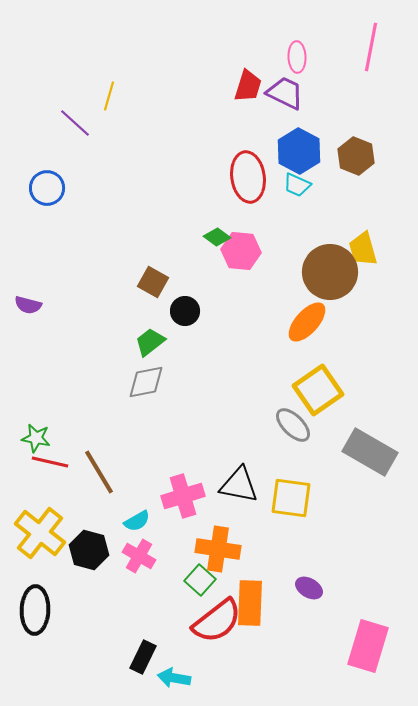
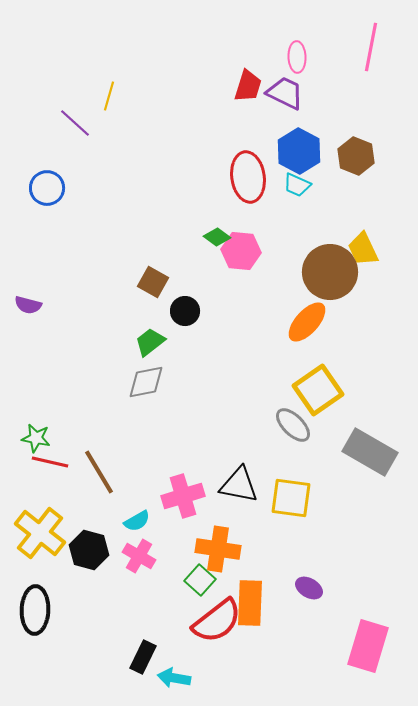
yellow trapezoid at (363, 249): rotated 9 degrees counterclockwise
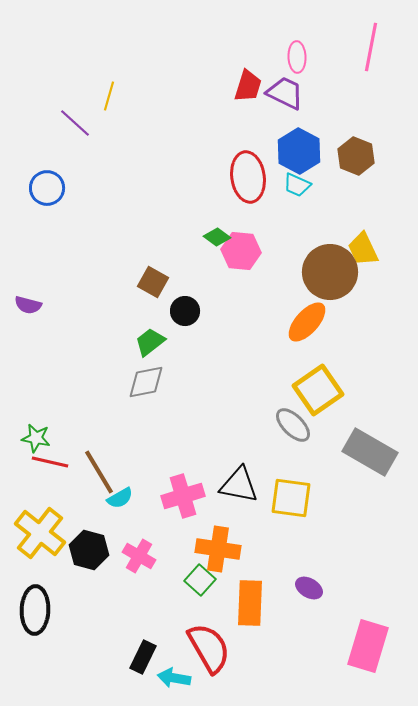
cyan semicircle at (137, 521): moved 17 px left, 23 px up
red semicircle at (217, 621): moved 8 px left, 27 px down; rotated 82 degrees counterclockwise
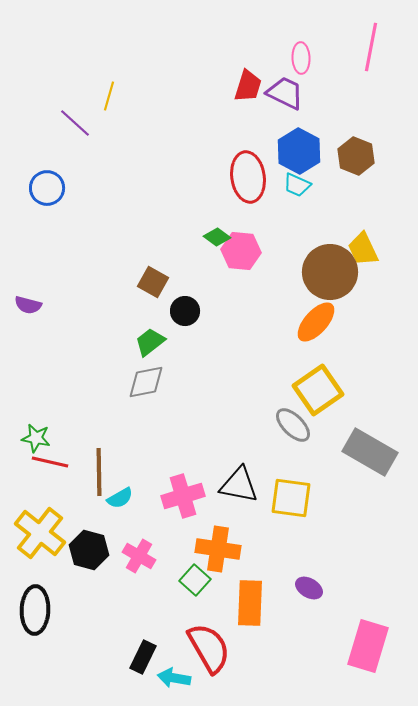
pink ellipse at (297, 57): moved 4 px right, 1 px down
orange ellipse at (307, 322): moved 9 px right
brown line at (99, 472): rotated 30 degrees clockwise
green square at (200, 580): moved 5 px left
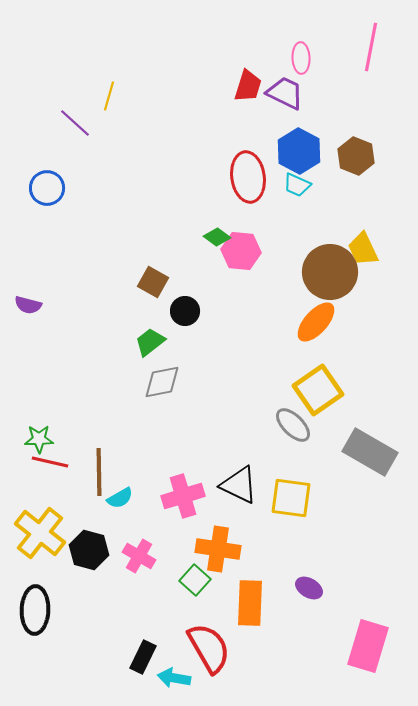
gray diamond at (146, 382): moved 16 px right
green star at (36, 438): moved 3 px right, 1 px down; rotated 12 degrees counterclockwise
black triangle at (239, 485): rotated 15 degrees clockwise
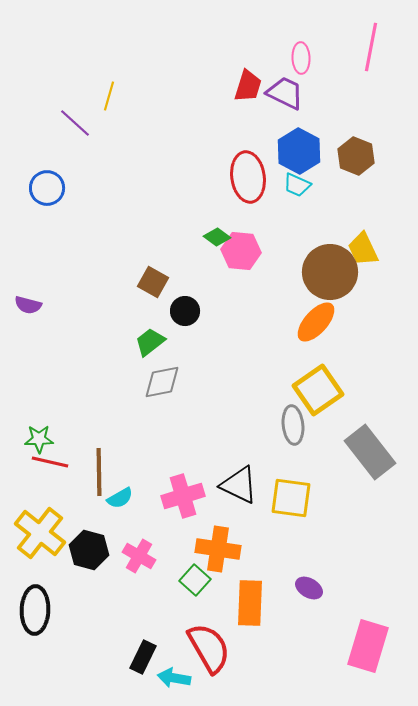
gray ellipse at (293, 425): rotated 39 degrees clockwise
gray rectangle at (370, 452): rotated 22 degrees clockwise
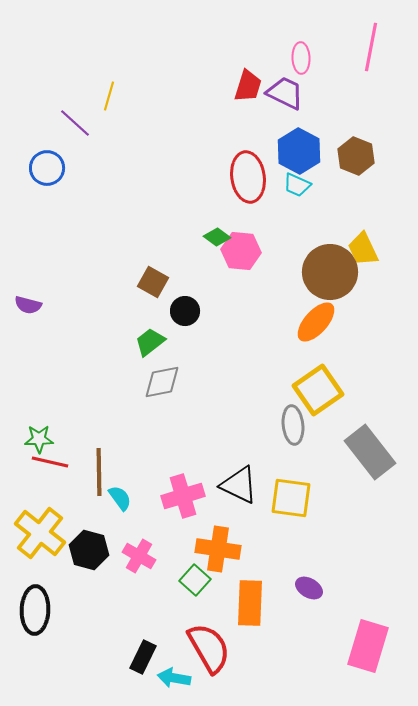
blue circle at (47, 188): moved 20 px up
cyan semicircle at (120, 498): rotated 96 degrees counterclockwise
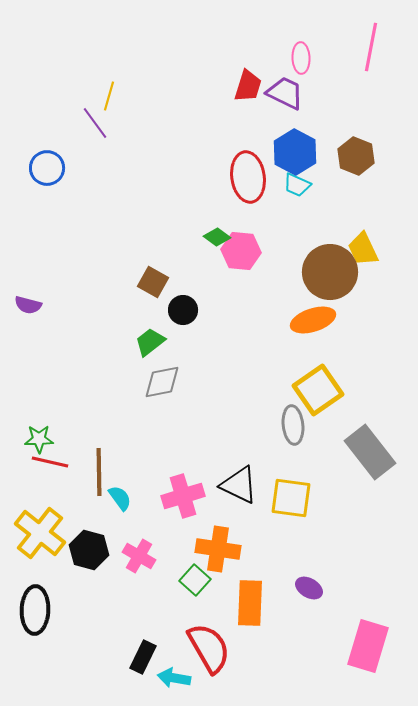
purple line at (75, 123): moved 20 px right; rotated 12 degrees clockwise
blue hexagon at (299, 151): moved 4 px left, 1 px down
black circle at (185, 311): moved 2 px left, 1 px up
orange ellipse at (316, 322): moved 3 px left, 2 px up; rotated 30 degrees clockwise
